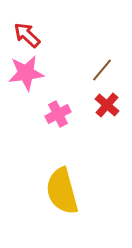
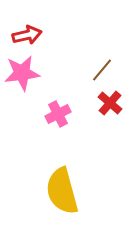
red arrow: rotated 124 degrees clockwise
pink star: moved 4 px left
red cross: moved 3 px right, 2 px up
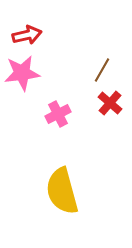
brown line: rotated 10 degrees counterclockwise
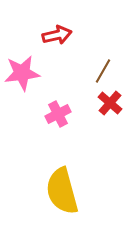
red arrow: moved 30 px right
brown line: moved 1 px right, 1 px down
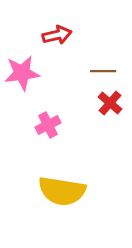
brown line: rotated 60 degrees clockwise
pink cross: moved 10 px left, 11 px down
yellow semicircle: rotated 66 degrees counterclockwise
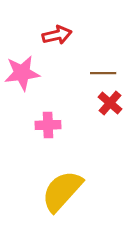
brown line: moved 2 px down
pink cross: rotated 25 degrees clockwise
yellow semicircle: rotated 123 degrees clockwise
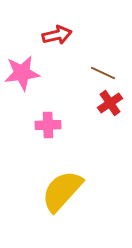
brown line: rotated 25 degrees clockwise
red cross: rotated 15 degrees clockwise
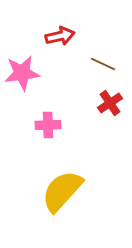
red arrow: moved 3 px right, 1 px down
brown line: moved 9 px up
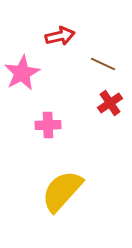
pink star: rotated 21 degrees counterclockwise
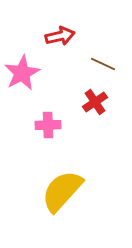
red cross: moved 15 px left, 1 px up
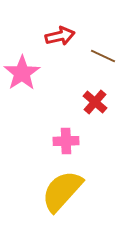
brown line: moved 8 px up
pink star: rotated 6 degrees counterclockwise
red cross: rotated 15 degrees counterclockwise
pink cross: moved 18 px right, 16 px down
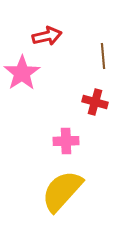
red arrow: moved 13 px left
brown line: rotated 60 degrees clockwise
red cross: rotated 25 degrees counterclockwise
